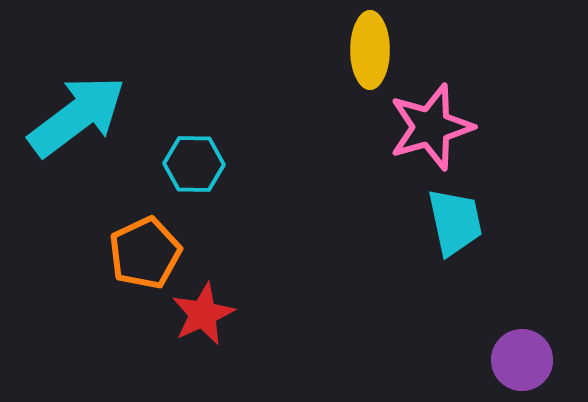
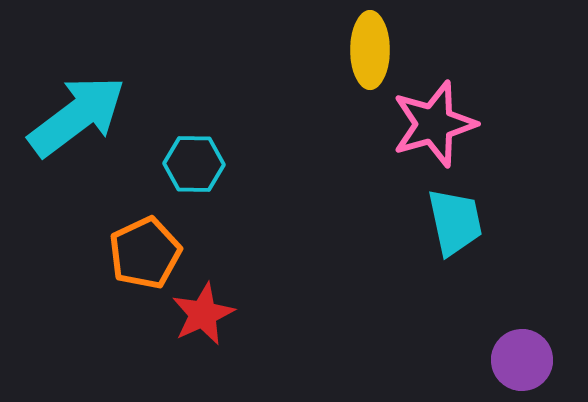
pink star: moved 3 px right, 3 px up
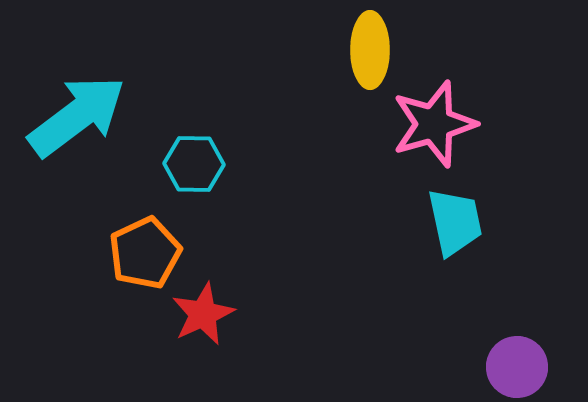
purple circle: moved 5 px left, 7 px down
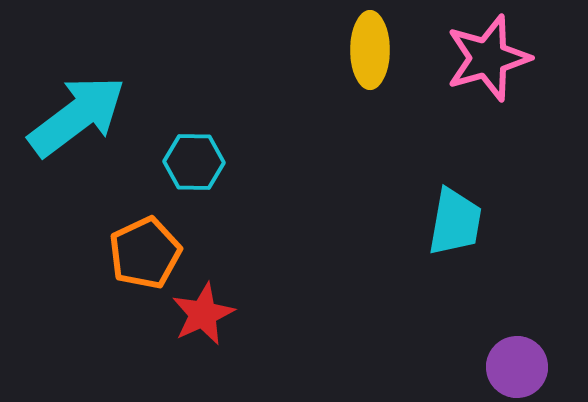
pink star: moved 54 px right, 66 px up
cyan hexagon: moved 2 px up
cyan trapezoid: rotated 22 degrees clockwise
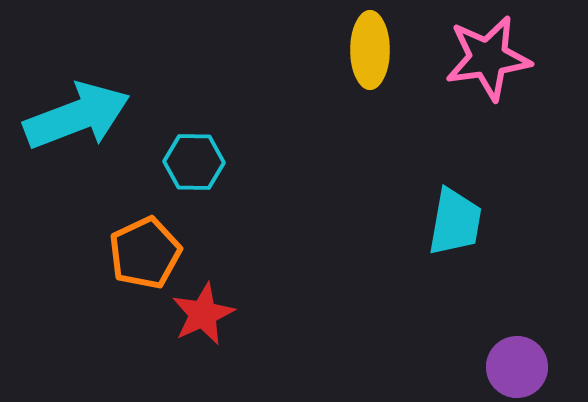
pink star: rotated 8 degrees clockwise
cyan arrow: rotated 16 degrees clockwise
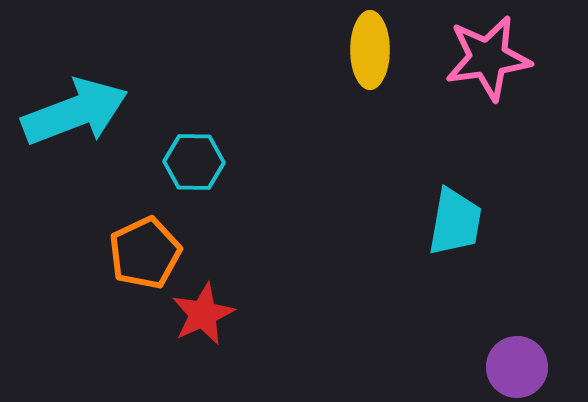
cyan arrow: moved 2 px left, 4 px up
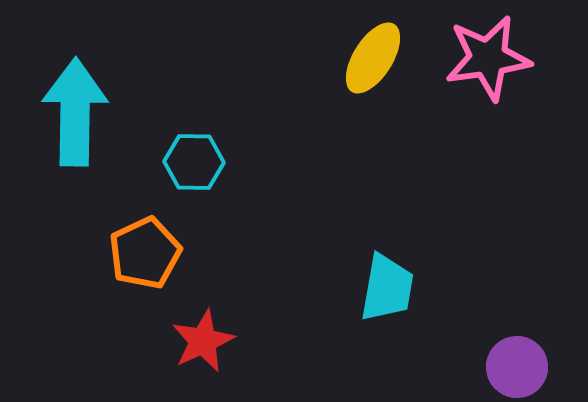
yellow ellipse: moved 3 px right, 8 px down; rotated 32 degrees clockwise
cyan arrow: rotated 68 degrees counterclockwise
cyan trapezoid: moved 68 px left, 66 px down
red star: moved 27 px down
